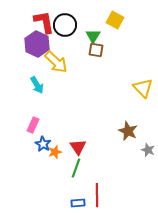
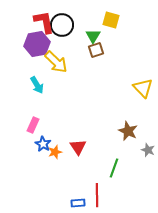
yellow square: moved 4 px left; rotated 12 degrees counterclockwise
black circle: moved 3 px left
purple hexagon: rotated 25 degrees clockwise
brown square: rotated 28 degrees counterclockwise
green line: moved 38 px right
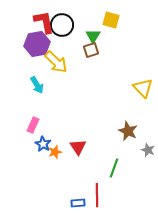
brown square: moved 5 px left
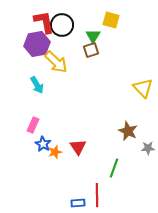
gray star: moved 2 px up; rotated 24 degrees counterclockwise
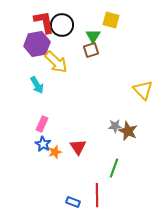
yellow triangle: moved 2 px down
pink rectangle: moved 9 px right, 1 px up
gray star: moved 33 px left, 22 px up
blue rectangle: moved 5 px left, 1 px up; rotated 24 degrees clockwise
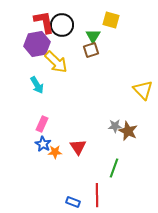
orange star: rotated 16 degrees clockwise
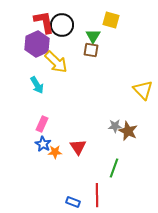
purple hexagon: rotated 15 degrees counterclockwise
brown square: rotated 28 degrees clockwise
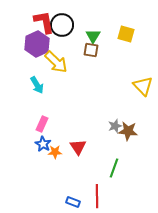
yellow square: moved 15 px right, 14 px down
yellow triangle: moved 4 px up
gray star: rotated 16 degrees counterclockwise
brown star: rotated 18 degrees counterclockwise
red line: moved 1 px down
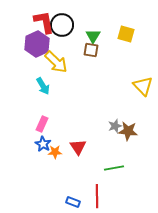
cyan arrow: moved 6 px right, 1 px down
green line: rotated 60 degrees clockwise
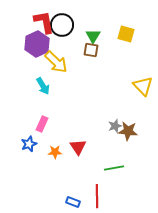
blue star: moved 14 px left; rotated 21 degrees clockwise
